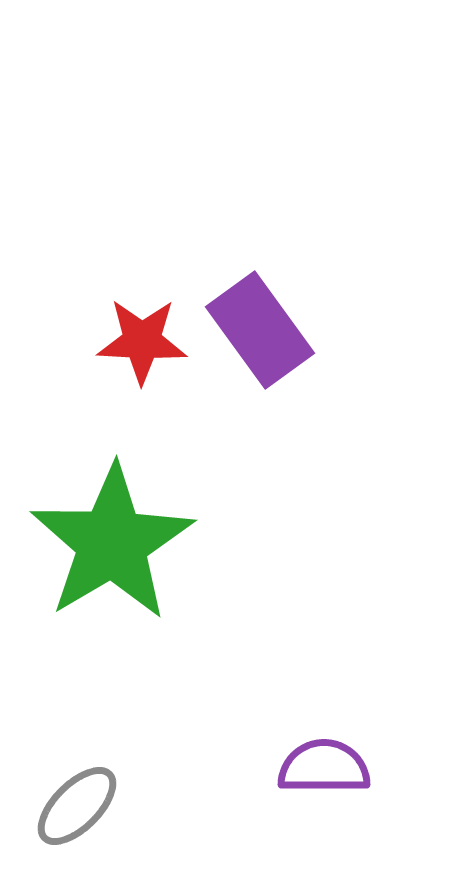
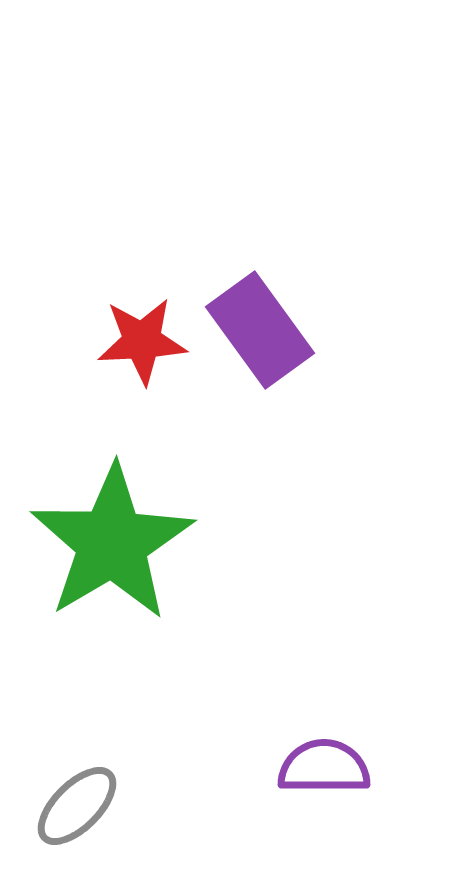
red star: rotated 6 degrees counterclockwise
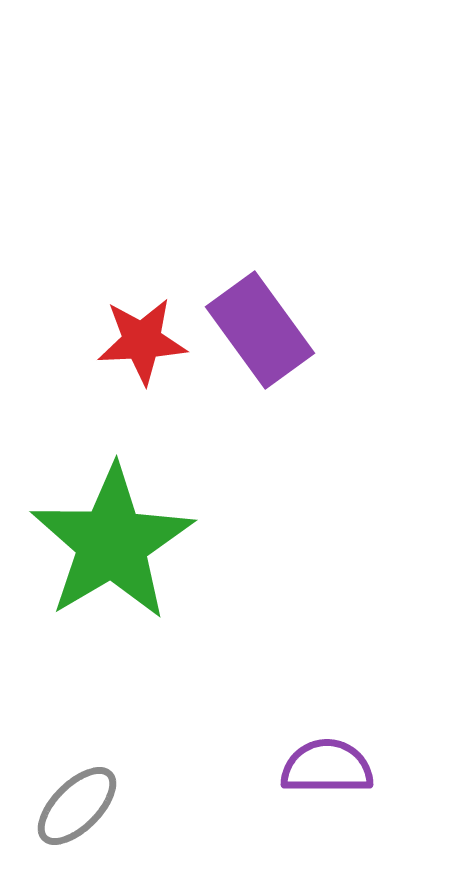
purple semicircle: moved 3 px right
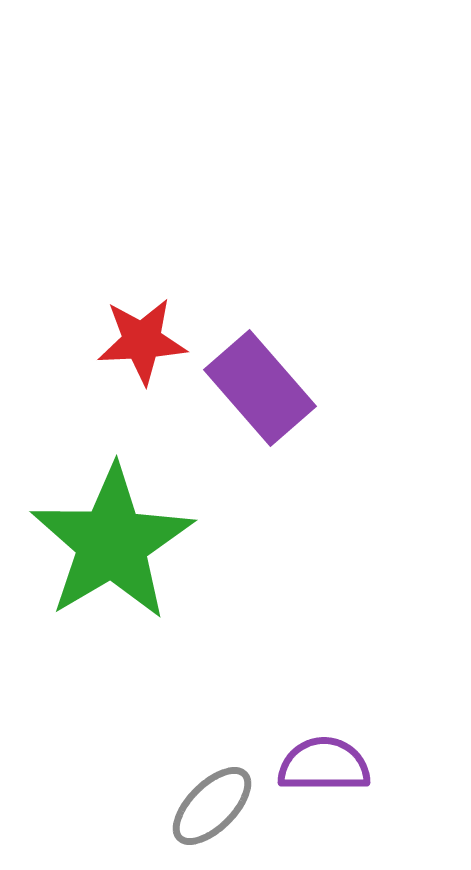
purple rectangle: moved 58 px down; rotated 5 degrees counterclockwise
purple semicircle: moved 3 px left, 2 px up
gray ellipse: moved 135 px right
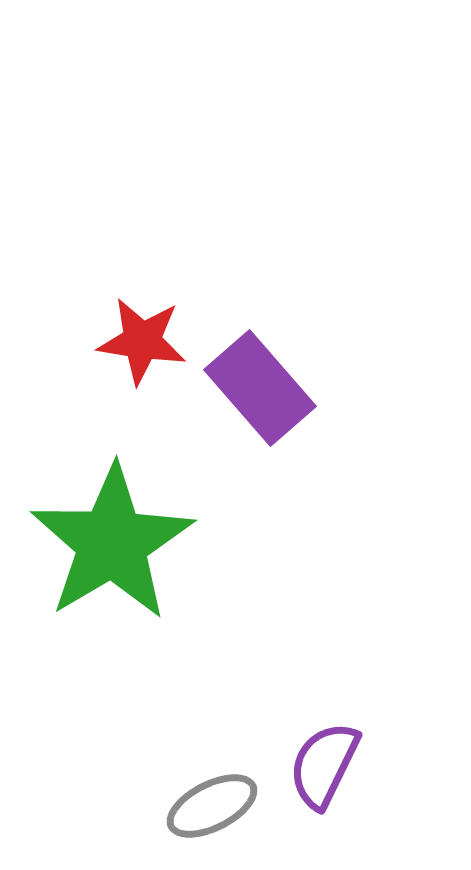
red star: rotated 12 degrees clockwise
purple semicircle: rotated 64 degrees counterclockwise
gray ellipse: rotated 18 degrees clockwise
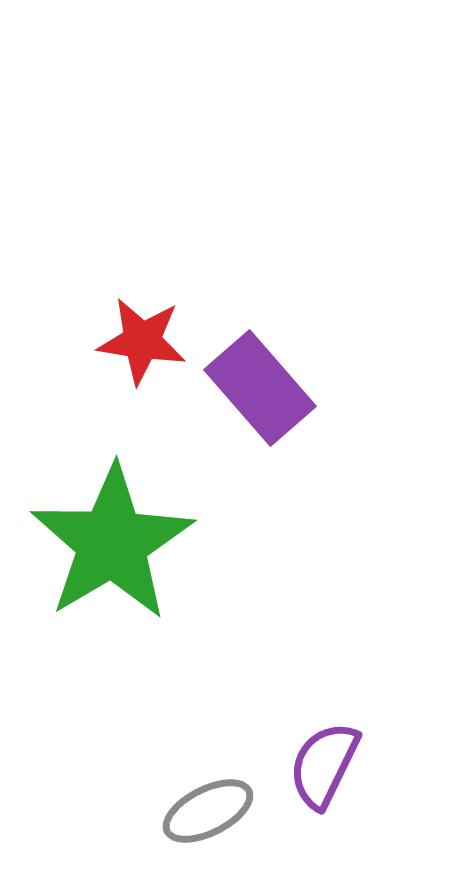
gray ellipse: moved 4 px left, 5 px down
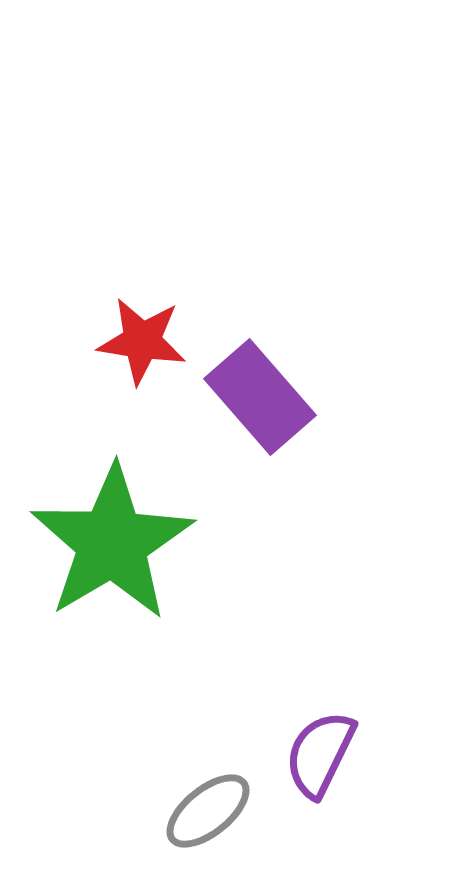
purple rectangle: moved 9 px down
purple semicircle: moved 4 px left, 11 px up
gray ellipse: rotated 12 degrees counterclockwise
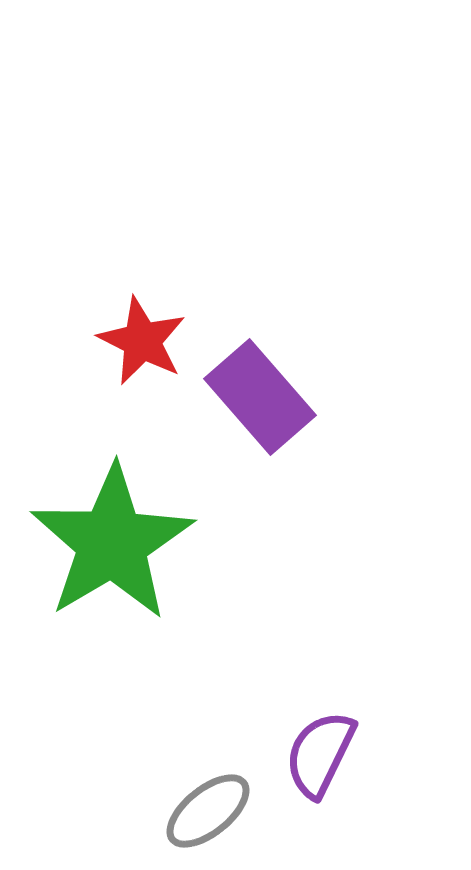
red star: rotated 18 degrees clockwise
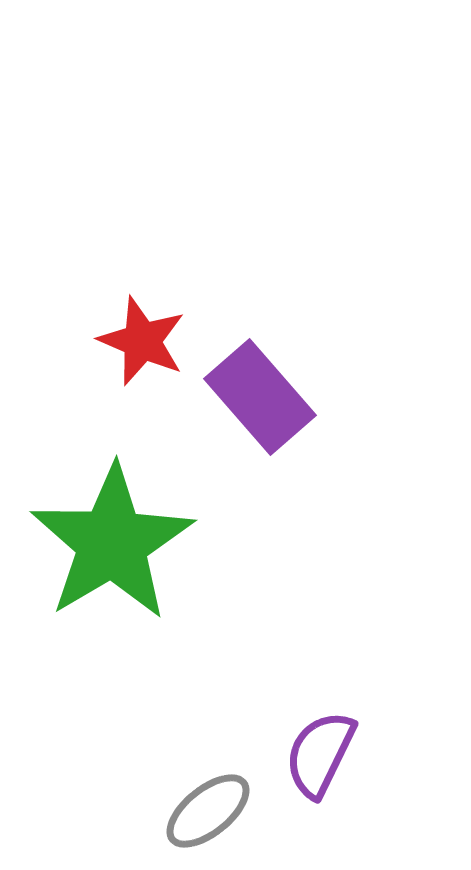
red star: rotated 4 degrees counterclockwise
